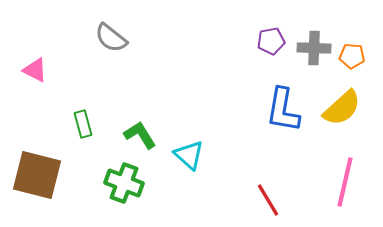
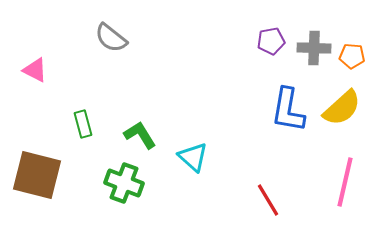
blue L-shape: moved 5 px right
cyan triangle: moved 4 px right, 2 px down
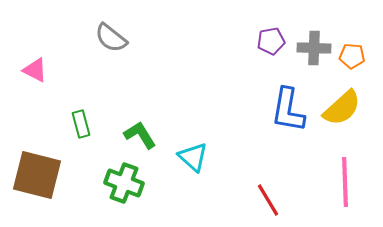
green rectangle: moved 2 px left
pink line: rotated 15 degrees counterclockwise
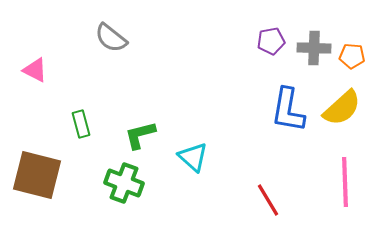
green L-shape: rotated 72 degrees counterclockwise
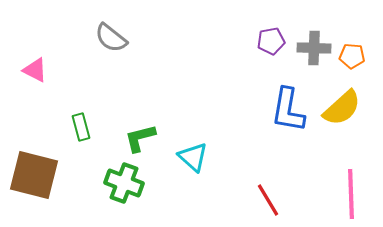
green rectangle: moved 3 px down
green L-shape: moved 3 px down
brown square: moved 3 px left
pink line: moved 6 px right, 12 px down
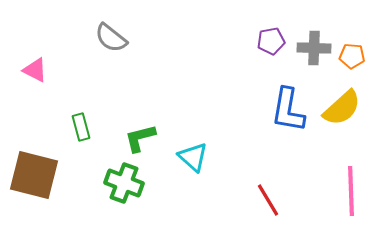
pink line: moved 3 px up
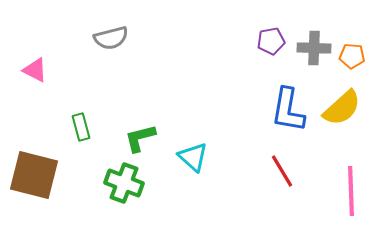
gray semicircle: rotated 52 degrees counterclockwise
red line: moved 14 px right, 29 px up
